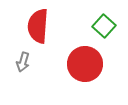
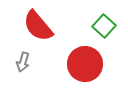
red semicircle: rotated 44 degrees counterclockwise
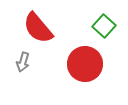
red semicircle: moved 2 px down
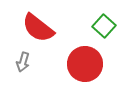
red semicircle: rotated 12 degrees counterclockwise
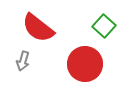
gray arrow: moved 1 px up
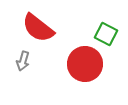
green square: moved 2 px right, 8 px down; rotated 15 degrees counterclockwise
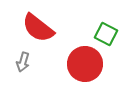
gray arrow: moved 1 px down
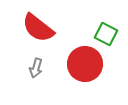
gray arrow: moved 13 px right, 6 px down
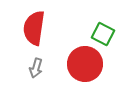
red semicircle: moved 4 px left; rotated 60 degrees clockwise
green square: moved 3 px left
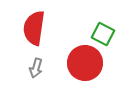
red circle: moved 1 px up
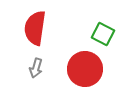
red semicircle: moved 1 px right
red circle: moved 6 px down
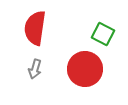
gray arrow: moved 1 px left, 1 px down
